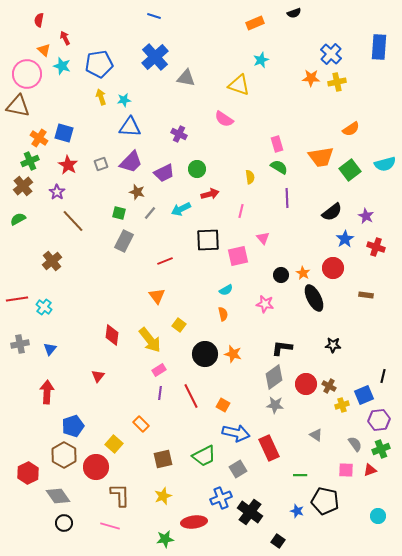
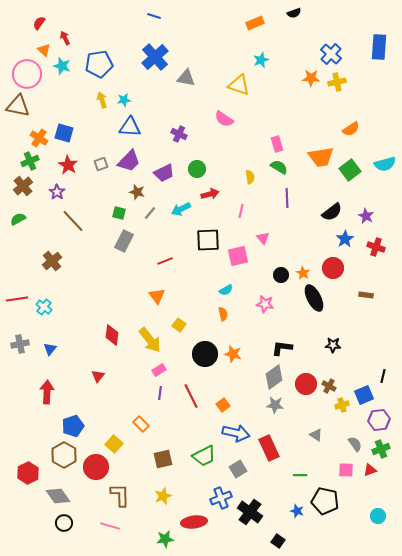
red semicircle at (39, 20): moved 3 px down; rotated 24 degrees clockwise
yellow arrow at (101, 97): moved 1 px right, 3 px down
purple trapezoid at (131, 162): moved 2 px left, 1 px up
orange square at (223, 405): rotated 24 degrees clockwise
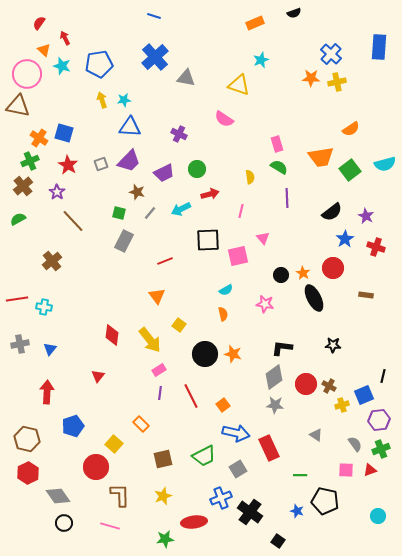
cyan cross at (44, 307): rotated 28 degrees counterclockwise
brown hexagon at (64, 455): moved 37 px left, 16 px up; rotated 15 degrees counterclockwise
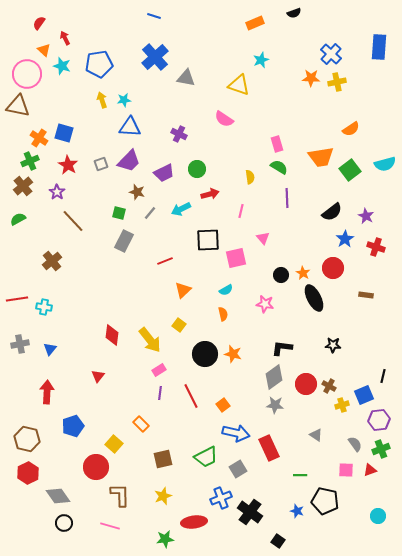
pink square at (238, 256): moved 2 px left, 2 px down
orange triangle at (157, 296): moved 26 px right, 6 px up; rotated 24 degrees clockwise
green trapezoid at (204, 456): moved 2 px right, 1 px down
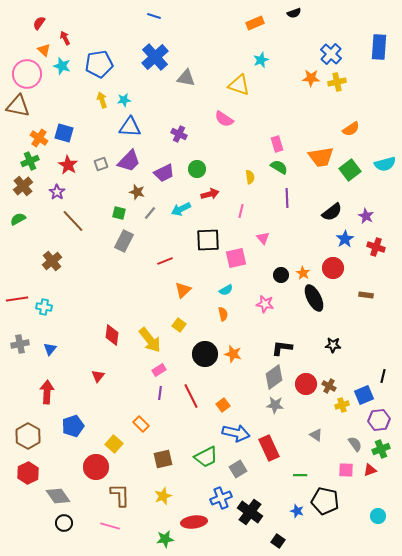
brown hexagon at (27, 439): moved 1 px right, 3 px up; rotated 15 degrees clockwise
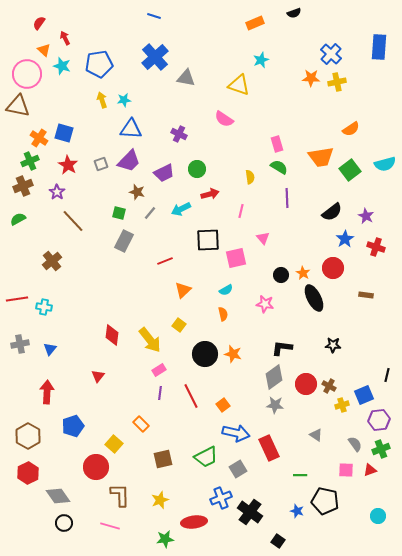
blue triangle at (130, 127): moved 1 px right, 2 px down
brown cross at (23, 186): rotated 18 degrees clockwise
black line at (383, 376): moved 4 px right, 1 px up
yellow star at (163, 496): moved 3 px left, 4 px down
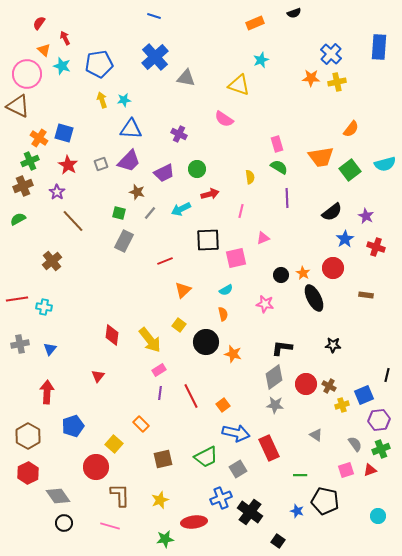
brown triangle at (18, 106): rotated 15 degrees clockwise
orange semicircle at (351, 129): rotated 18 degrees counterclockwise
pink triangle at (263, 238): rotated 48 degrees clockwise
black circle at (205, 354): moved 1 px right, 12 px up
pink square at (346, 470): rotated 21 degrees counterclockwise
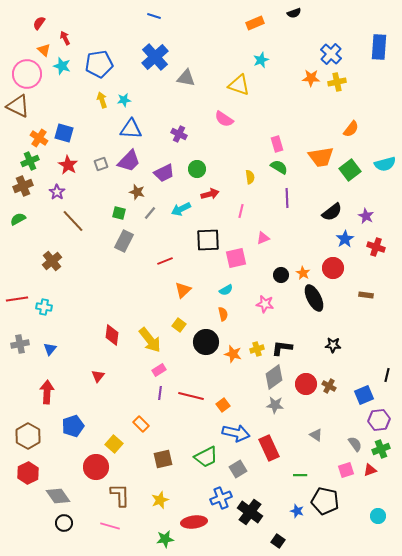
red line at (191, 396): rotated 50 degrees counterclockwise
yellow cross at (342, 405): moved 85 px left, 56 px up
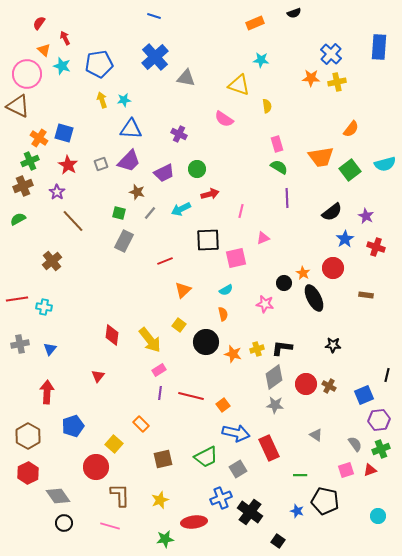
cyan star at (261, 60): rotated 28 degrees clockwise
yellow semicircle at (250, 177): moved 17 px right, 71 px up
black circle at (281, 275): moved 3 px right, 8 px down
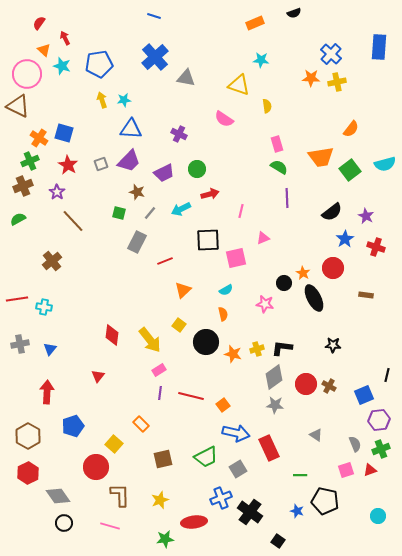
gray rectangle at (124, 241): moved 13 px right, 1 px down
gray semicircle at (355, 444): rotated 14 degrees clockwise
